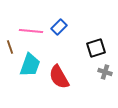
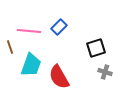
pink line: moved 2 px left
cyan trapezoid: moved 1 px right
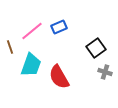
blue rectangle: rotated 21 degrees clockwise
pink line: moved 3 px right; rotated 45 degrees counterclockwise
black square: rotated 18 degrees counterclockwise
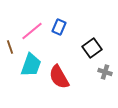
blue rectangle: rotated 42 degrees counterclockwise
black square: moved 4 px left
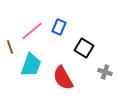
black square: moved 8 px left; rotated 24 degrees counterclockwise
red semicircle: moved 4 px right, 1 px down
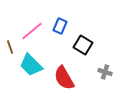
blue rectangle: moved 1 px right, 1 px up
black square: moved 1 px left, 3 px up
cyan trapezoid: rotated 115 degrees clockwise
red semicircle: moved 1 px right
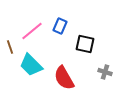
black square: moved 2 px right, 1 px up; rotated 18 degrees counterclockwise
